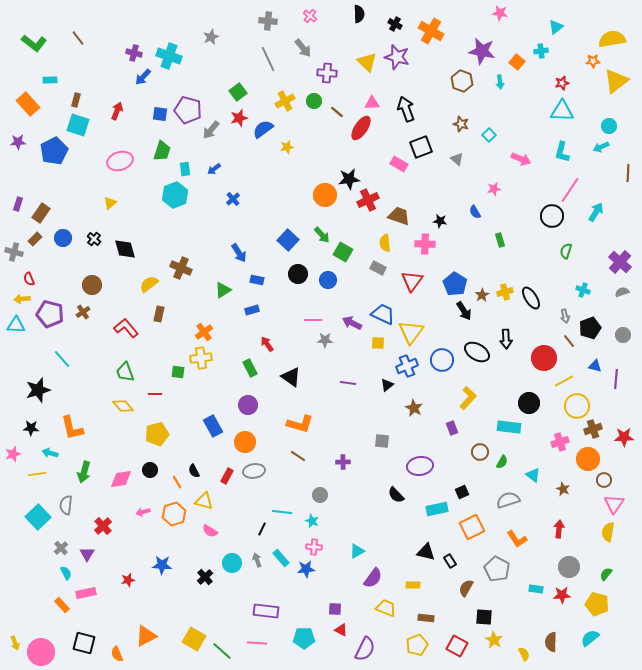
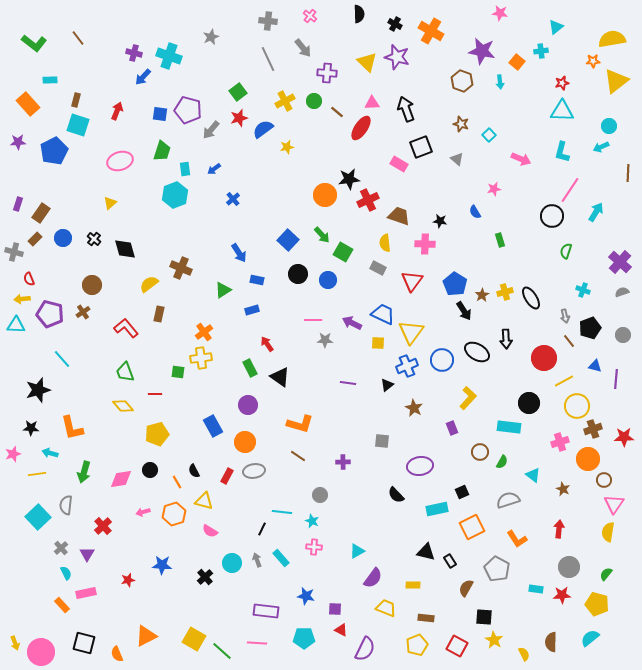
black triangle at (291, 377): moved 11 px left
blue star at (306, 569): moved 27 px down; rotated 18 degrees clockwise
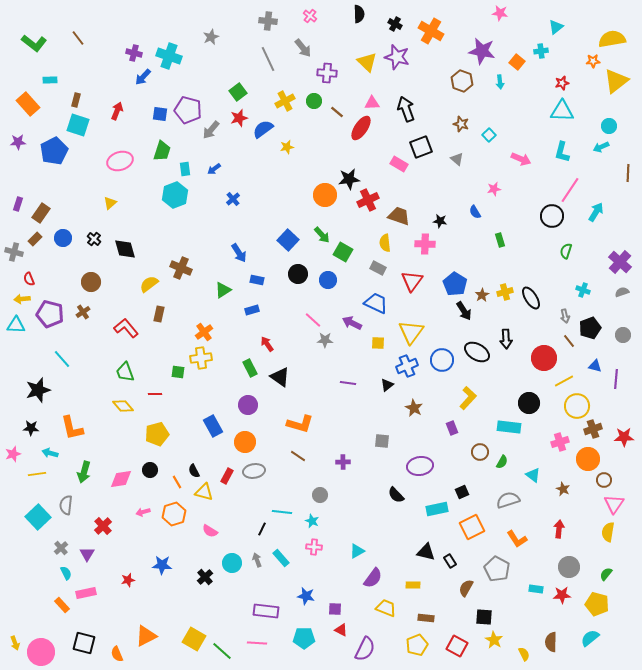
brown circle at (92, 285): moved 1 px left, 3 px up
blue trapezoid at (383, 314): moved 7 px left, 11 px up
pink line at (313, 320): rotated 42 degrees clockwise
yellow triangle at (204, 501): moved 9 px up
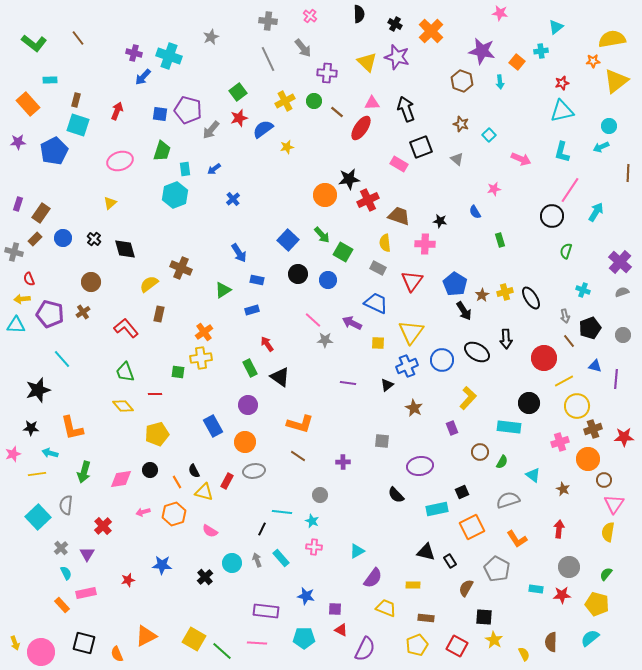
orange cross at (431, 31): rotated 15 degrees clockwise
cyan triangle at (562, 111): rotated 15 degrees counterclockwise
red rectangle at (227, 476): moved 5 px down
